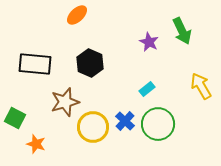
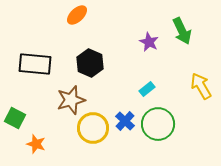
brown star: moved 6 px right, 2 px up
yellow circle: moved 1 px down
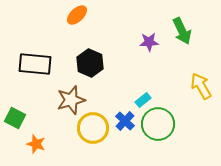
purple star: rotated 30 degrees counterclockwise
cyan rectangle: moved 4 px left, 11 px down
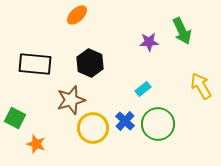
cyan rectangle: moved 11 px up
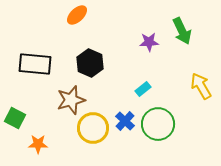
orange star: moved 2 px right; rotated 18 degrees counterclockwise
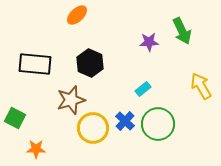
orange star: moved 2 px left, 5 px down
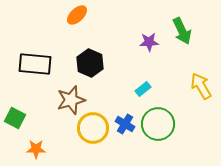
blue cross: moved 3 px down; rotated 12 degrees counterclockwise
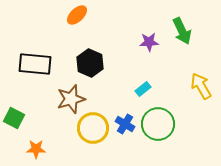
brown star: moved 1 px up
green square: moved 1 px left
